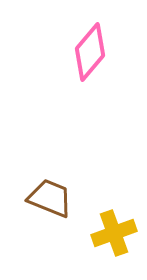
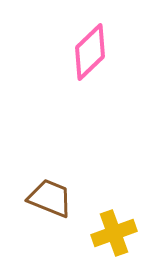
pink diamond: rotated 6 degrees clockwise
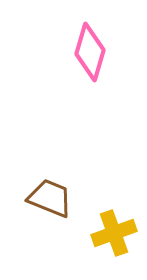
pink diamond: rotated 30 degrees counterclockwise
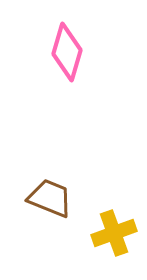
pink diamond: moved 23 px left
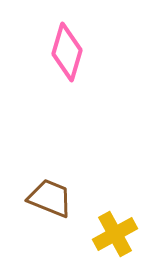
yellow cross: moved 1 px right, 1 px down; rotated 9 degrees counterclockwise
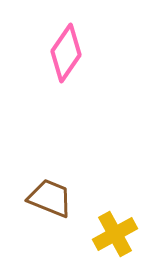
pink diamond: moved 1 px left, 1 px down; rotated 18 degrees clockwise
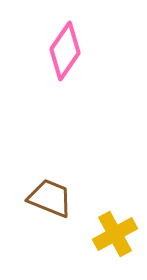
pink diamond: moved 1 px left, 2 px up
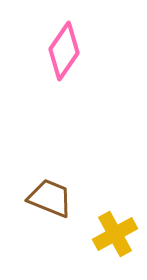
pink diamond: moved 1 px left
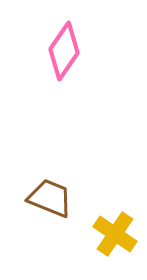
yellow cross: rotated 27 degrees counterclockwise
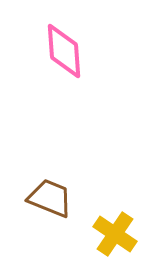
pink diamond: rotated 38 degrees counterclockwise
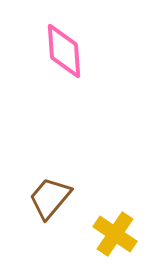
brown trapezoid: rotated 72 degrees counterclockwise
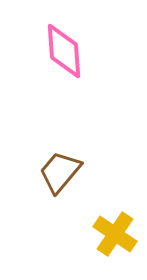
brown trapezoid: moved 10 px right, 26 px up
